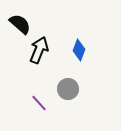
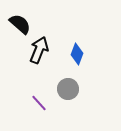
blue diamond: moved 2 px left, 4 px down
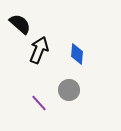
blue diamond: rotated 15 degrees counterclockwise
gray circle: moved 1 px right, 1 px down
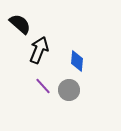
blue diamond: moved 7 px down
purple line: moved 4 px right, 17 px up
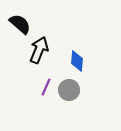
purple line: moved 3 px right, 1 px down; rotated 66 degrees clockwise
